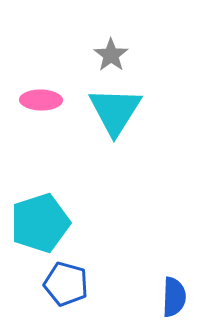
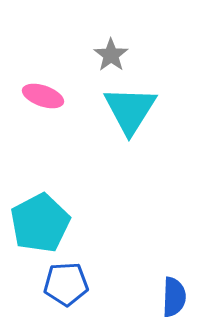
pink ellipse: moved 2 px right, 4 px up; rotated 18 degrees clockwise
cyan triangle: moved 15 px right, 1 px up
cyan pentagon: rotated 10 degrees counterclockwise
blue pentagon: rotated 18 degrees counterclockwise
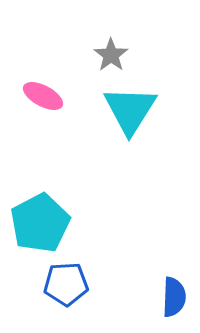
pink ellipse: rotated 9 degrees clockwise
